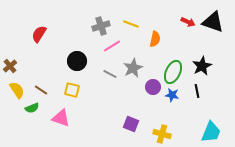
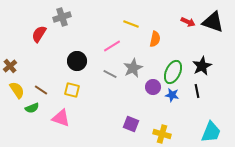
gray cross: moved 39 px left, 9 px up
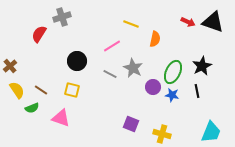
gray star: rotated 18 degrees counterclockwise
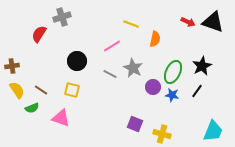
brown cross: moved 2 px right; rotated 32 degrees clockwise
black line: rotated 48 degrees clockwise
purple square: moved 4 px right
cyan trapezoid: moved 2 px right, 1 px up
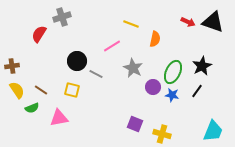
gray line: moved 14 px left
pink triangle: moved 2 px left; rotated 30 degrees counterclockwise
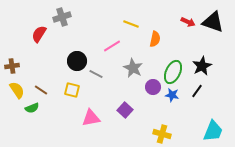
pink triangle: moved 32 px right
purple square: moved 10 px left, 14 px up; rotated 21 degrees clockwise
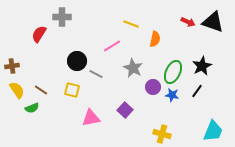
gray cross: rotated 18 degrees clockwise
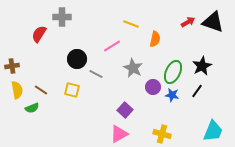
red arrow: rotated 56 degrees counterclockwise
black circle: moved 2 px up
yellow semicircle: rotated 24 degrees clockwise
pink triangle: moved 28 px right, 16 px down; rotated 18 degrees counterclockwise
